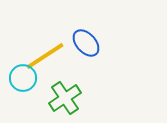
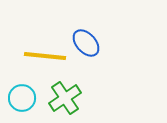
yellow line: rotated 39 degrees clockwise
cyan circle: moved 1 px left, 20 px down
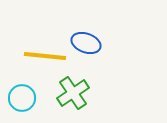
blue ellipse: rotated 28 degrees counterclockwise
green cross: moved 8 px right, 5 px up
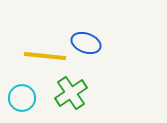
green cross: moved 2 px left
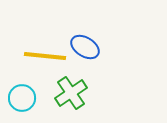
blue ellipse: moved 1 px left, 4 px down; rotated 12 degrees clockwise
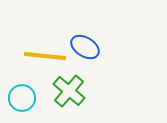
green cross: moved 2 px left, 2 px up; rotated 16 degrees counterclockwise
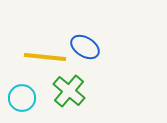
yellow line: moved 1 px down
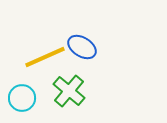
blue ellipse: moved 3 px left
yellow line: rotated 30 degrees counterclockwise
